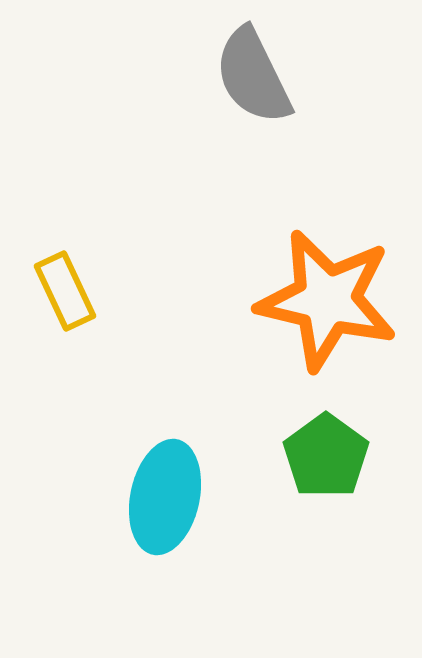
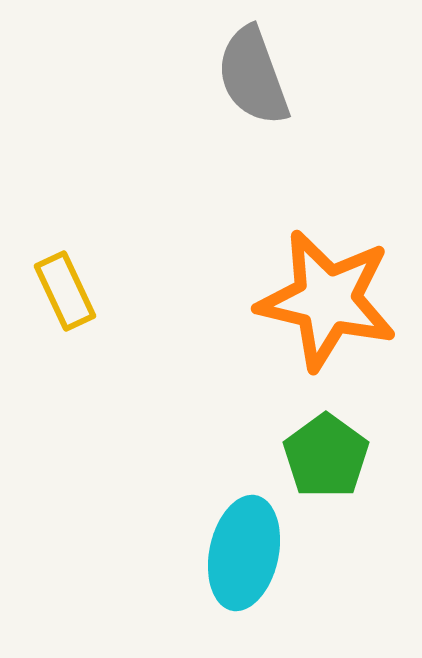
gray semicircle: rotated 6 degrees clockwise
cyan ellipse: moved 79 px right, 56 px down
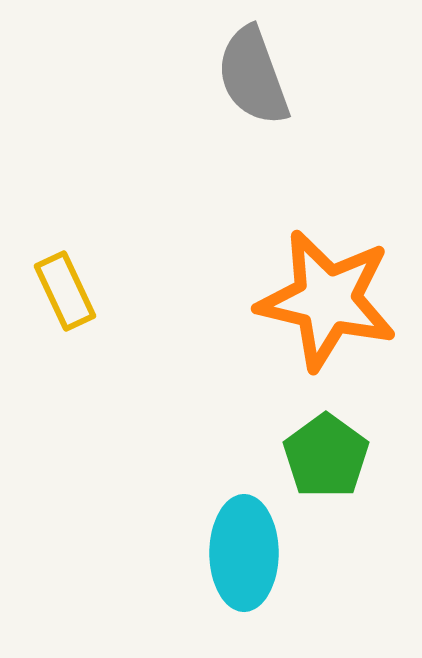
cyan ellipse: rotated 12 degrees counterclockwise
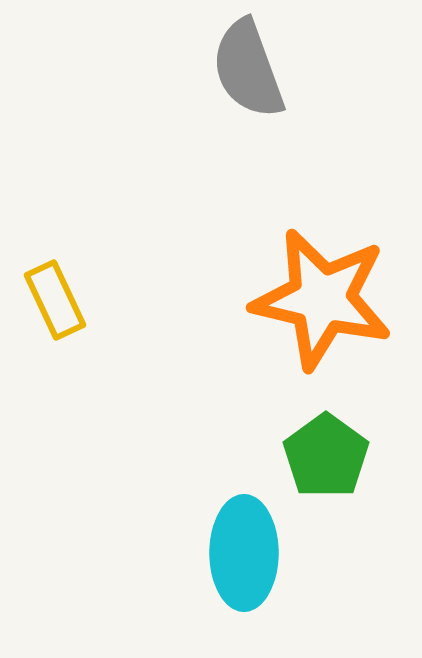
gray semicircle: moved 5 px left, 7 px up
yellow rectangle: moved 10 px left, 9 px down
orange star: moved 5 px left, 1 px up
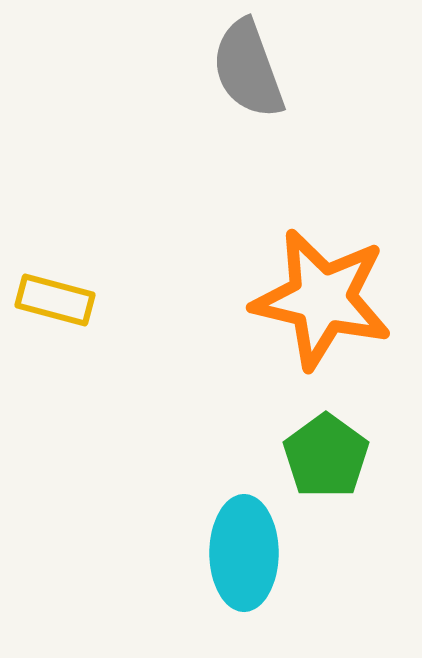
yellow rectangle: rotated 50 degrees counterclockwise
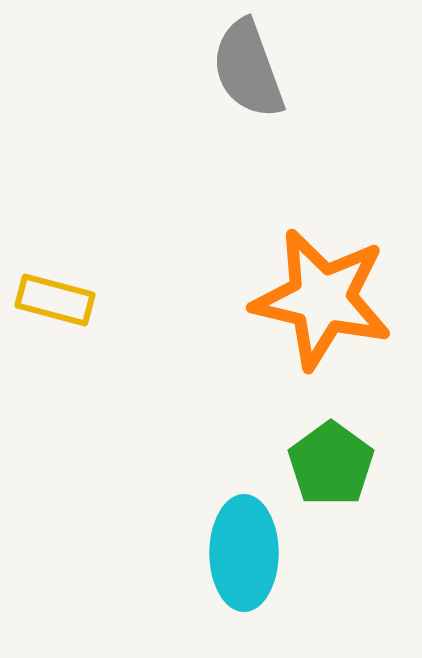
green pentagon: moved 5 px right, 8 px down
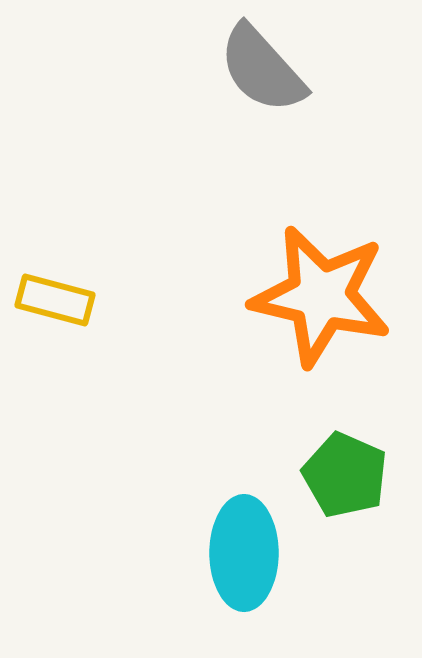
gray semicircle: moved 14 px right; rotated 22 degrees counterclockwise
orange star: moved 1 px left, 3 px up
green pentagon: moved 14 px right, 11 px down; rotated 12 degrees counterclockwise
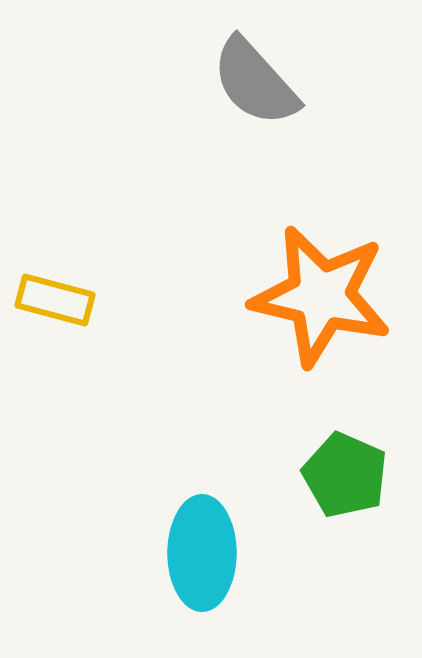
gray semicircle: moved 7 px left, 13 px down
cyan ellipse: moved 42 px left
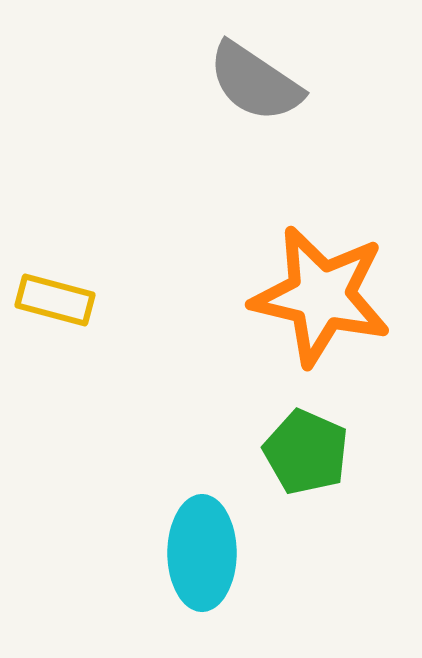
gray semicircle: rotated 14 degrees counterclockwise
green pentagon: moved 39 px left, 23 px up
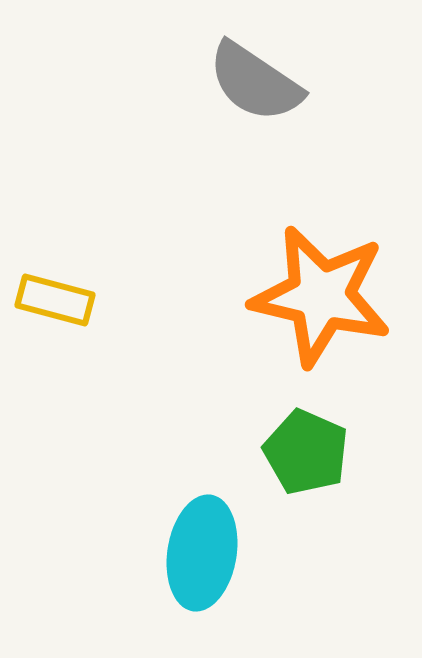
cyan ellipse: rotated 9 degrees clockwise
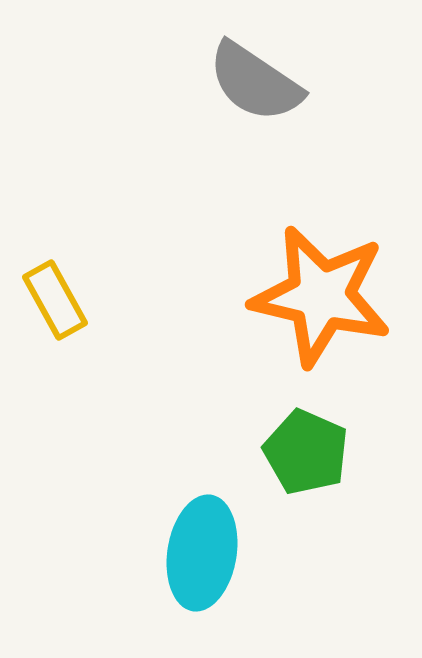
yellow rectangle: rotated 46 degrees clockwise
